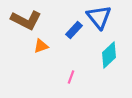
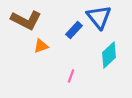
pink line: moved 1 px up
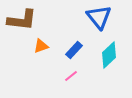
brown L-shape: moved 4 px left; rotated 20 degrees counterclockwise
blue rectangle: moved 20 px down
pink line: rotated 32 degrees clockwise
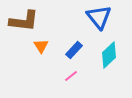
brown L-shape: moved 2 px right, 1 px down
orange triangle: rotated 42 degrees counterclockwise
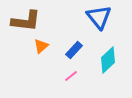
brown L-shape: moved 2 px right
orange triangle: rotated 21 degrees clockwise
cyan diamond: moved 1 px left, 5 px down
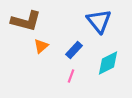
blue triangle: moved 4 px down
brown L-shape: rotated 8 degrees clockwise
cyan diamond: moved 3 px down; rotated 16 degrees clockwise
pink line: rotated 32 degrees counterclockwise
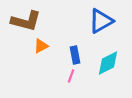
blue triangle: moved 2 px right; rotated 40 degrees clockwise
orange triangle: rotated 14 degrees clockwise
blue rectangle: moved 1 px right, 5 px down; rotated 54 degrees counterclockwise
